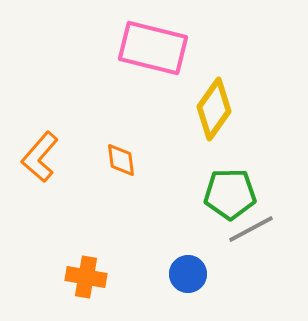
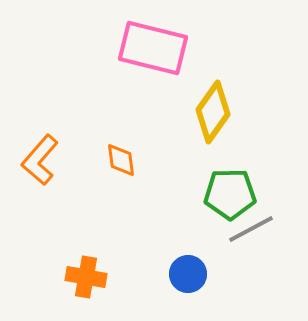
yellow diamond: moved 1 px left, 3 px down
orange L-shape: moved 3 px down
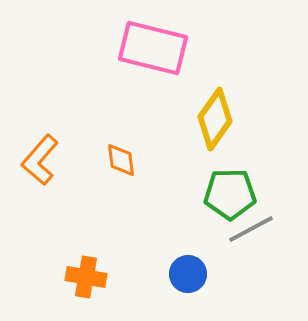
yellow diamond: moved 2 px right, 7 px down
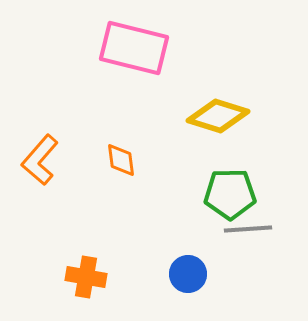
pink rectangle: moved 19 px left
yellow diamond: moved 3 px right, 3 px up; rotated 72 degrees clockwise
gray line: moved 3 px left; rotated 24 degrees clockwise
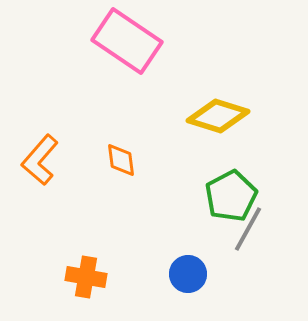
pink rectangle: moved 7 px left, 7 px up; rotated 20 degrees clockwise
green pentagon: moved 1 px right, 2 px down; rotated 27 degrees counterclockwise
gray line: rotated 57 degrees counterclockwise
